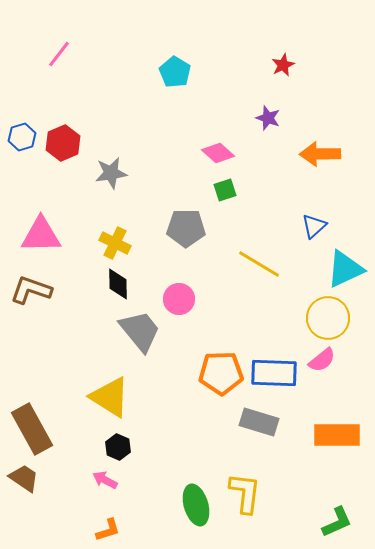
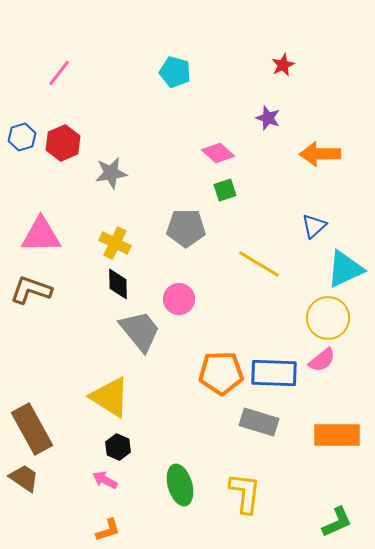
pink line: moved 19 px down
cyan pentagon: rotated 16 degrees counterclockwise
green ellipse: moved 16 px left, 20 px up
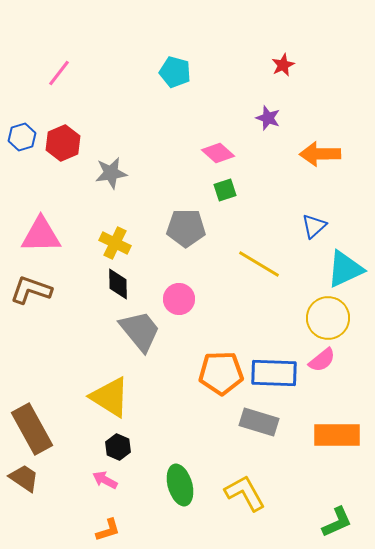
yellow L-shape: rotated 36 degrees counterclockwise
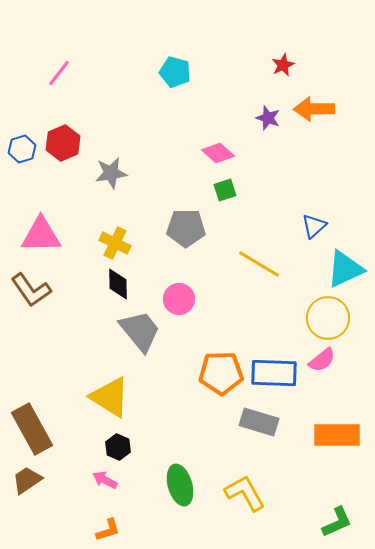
blue hexagon: moved 12 px down
orange arrow: moved 6 px left, 45 px up
brown L-shape: rotated 144 degrees counterclockwise
brown trapezoid: moved 3 px right, 2 px down; rotated 68 degrees counterclockwise
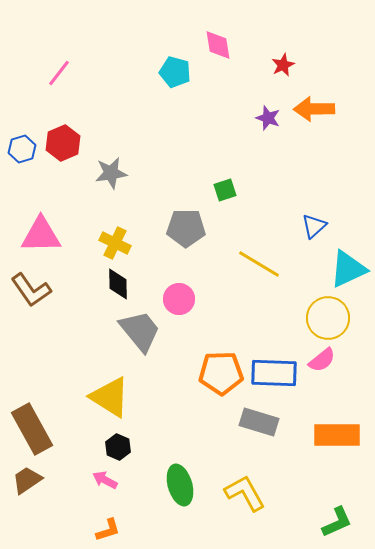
pink diamond: moved 108 px up; rotated 40 degrees clockwise
cyan triangle: moved 3 px right
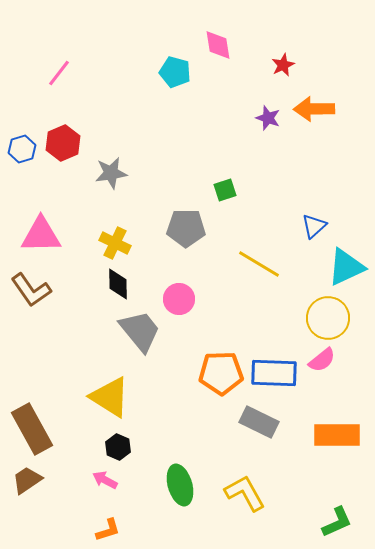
cyan triangle: moved 2 px left, 2 px up
gray rectangle: rotated 9 degrees clockwise
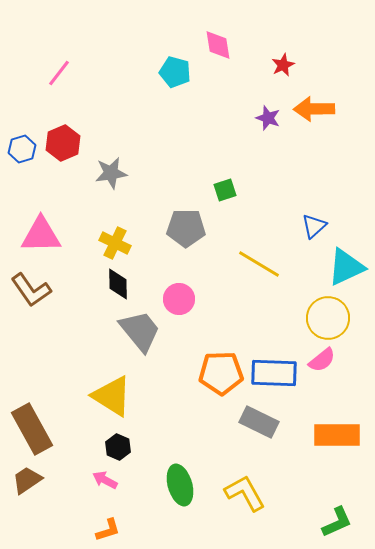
yellow triangle: moved 2 px right, 1 px up
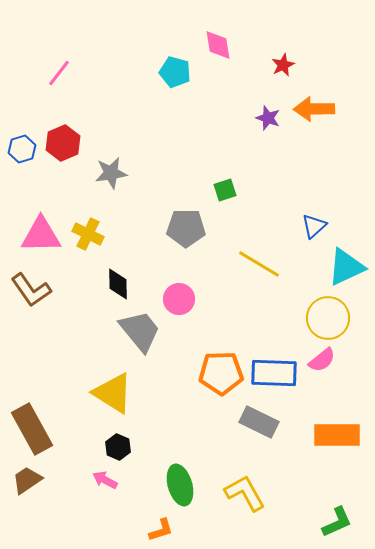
yellow cross: moved 27 px left, 9 px up
yellow triangle: moved 1 px right, 3 px up
orange L-shape: moved 53 px right
